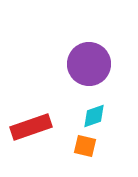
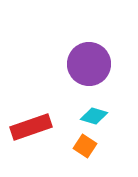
cyan diamond: rotated 36 degrees clockwise
orange square: rotated 20 degrees clockwise
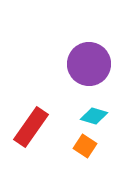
red rectangle: rotated 36 degrees counterclockwise
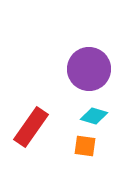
purple circle: moved 5 px down
orange square: rotated 25 degrees counterclockwise
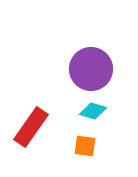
purple circle: moved 2 px right
cyan diamond: moved 1 px left, 5 px up
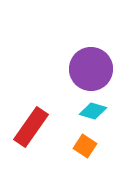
orange square: rotated 25 degrees clockwise
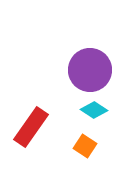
purple circle: moved 1 px left, 1 px down
cyan diamond: moved 1 px right, 1 px up; rotated 16 degrees clockwise
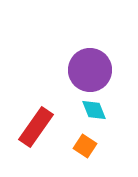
cyan diamond: rotated 36 degrees clockwise
red rectangle: moved 5 px right
